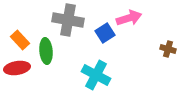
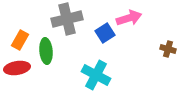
gray cross: moved 1 px left, 1 px up; rotated 24 degrees counterclockwise
orange rectangle: rotated 72 degrees clockwise
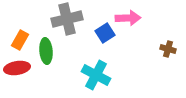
pink arrow: moved 1 px left; rotated 15 degrees clockwise
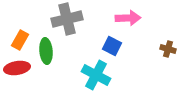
blue square: moved 7 px right, 13 px down; rotated 30 degrees counterclockwise
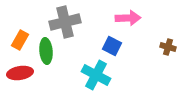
gray cross: moved 2 px left, 3 px down
brown cross: moved 2 px up
red ellipse: moved 3 px right, 5 px down
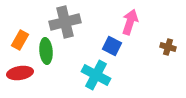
pink arrow: moved 2 px right, 4 px down; rotated 70 degrees counterclockwise
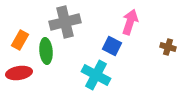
red ellipse: moved 1 px left
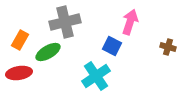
green ellipse: moved 2 px right, 1 px down; rotated 65 degrees clockwise
cyan cross: moved 1 px down; rotated 28 degrees clockwise
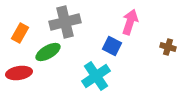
orange rectangle: moved 7 px up
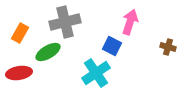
cyan cross: moved 3 px up
